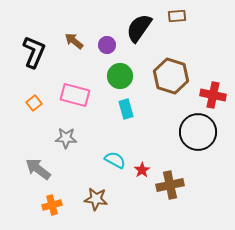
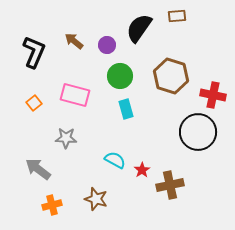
brown star: rotated 10 degrees clockwise
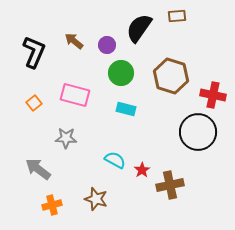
green circle: moved 1 px right, 3 px up
cyan rectangle: rotated 60 degrees counterclockwise
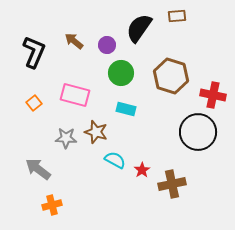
brown cross: moved 2 px right, 1 px up
brown star: moved 67 px up
